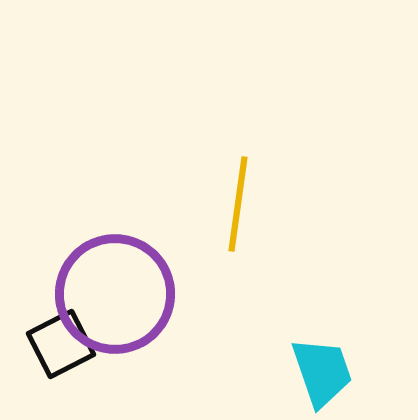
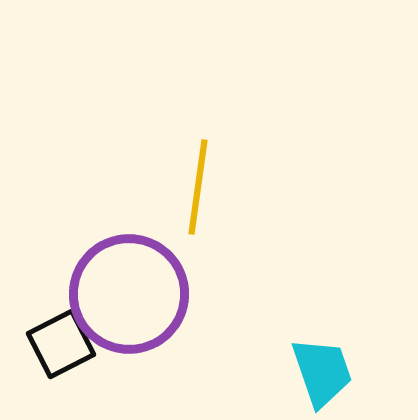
yellow line: moved 40 px left, 17 px up
purple circle: moved 14 px right
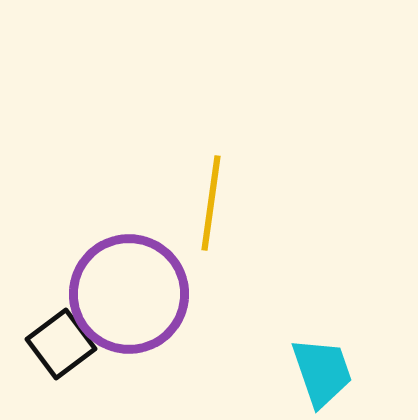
yellow line: moved 13 px right, 16 px down
black square: rotated 10 degrees counterclockwise
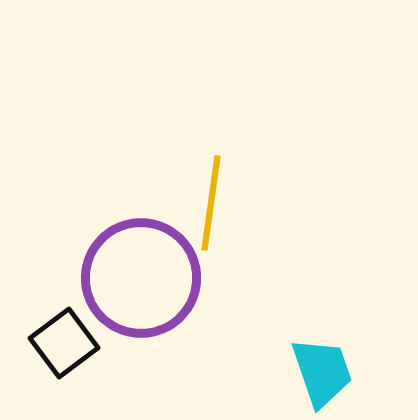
purple circle: moved 12 px right, 16 px up
black square: moved 3 px right, 1 px up
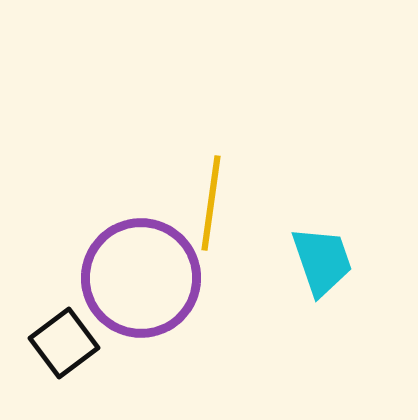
cyan trapezoid: moved 111 px up
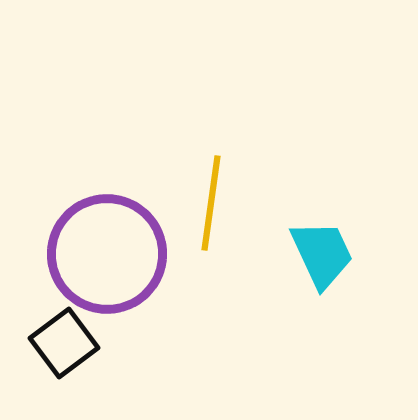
cyan trapezoid: moved 7 px up; rotated 6 degrees counterclockwise
purple circle: moved 34 px left, 24 px up
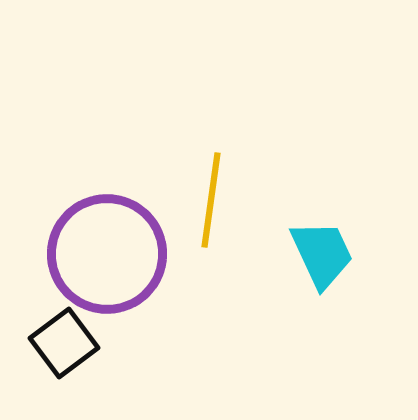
yellow line: moved 3 px up
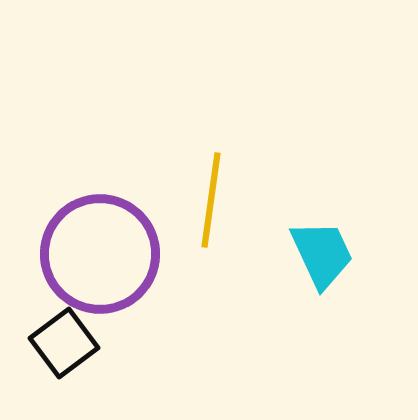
purple circle: moved 7 px left
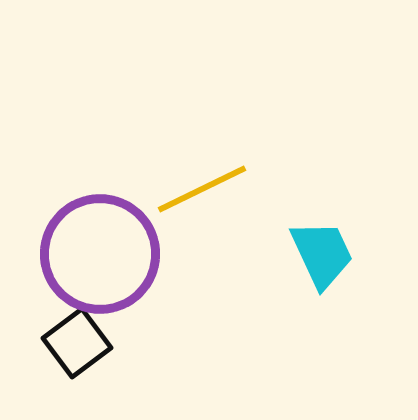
yellow line: moved 9 px left, 11 px up; rotated 56 degrees clockwise
black square: moved 13 px right
